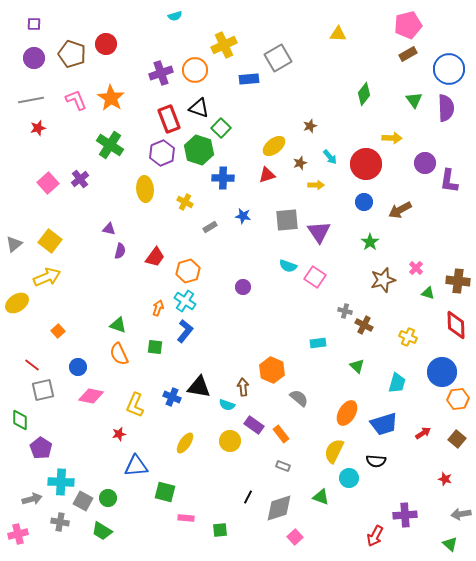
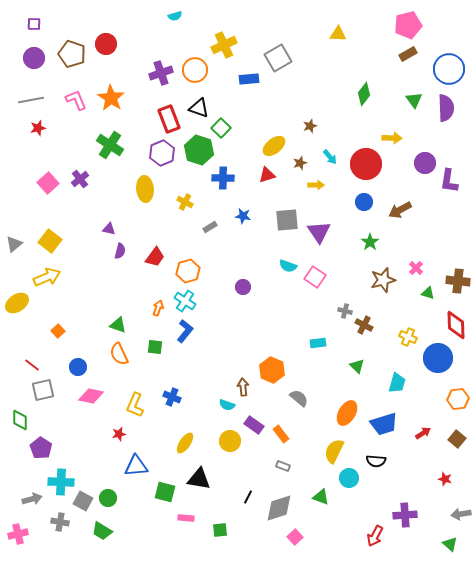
blue circle at (442, 372): moved 4 px left, 14 px up
black triangle at (199, 387): moved 92 px down
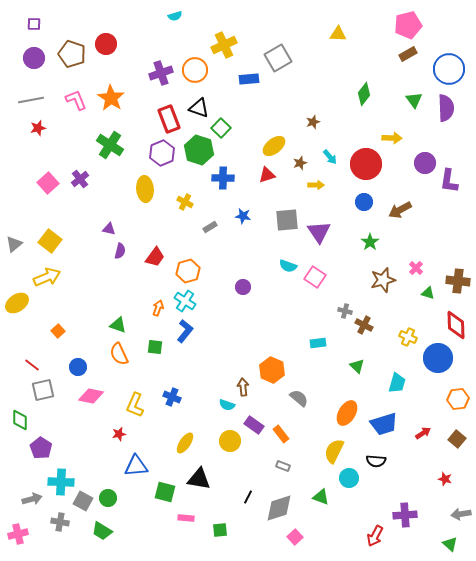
brown star at (310, 126): moved 3 px right, 4 px up
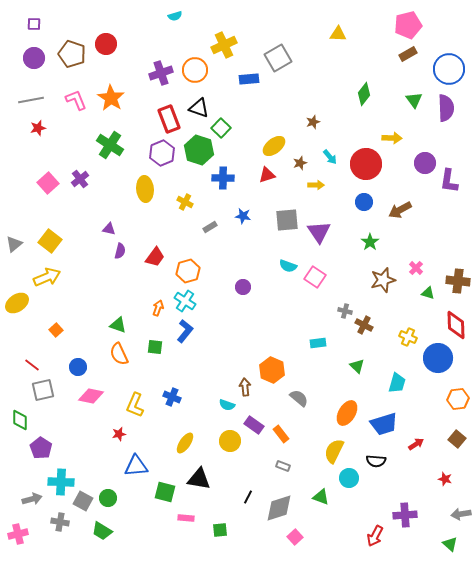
orange square at (58, 331): moved 2 px left, 1 px up
brown arrow at (243, 387): moved 2 px right
red arrow at (423, 433): moved 7 px left, 11 px down
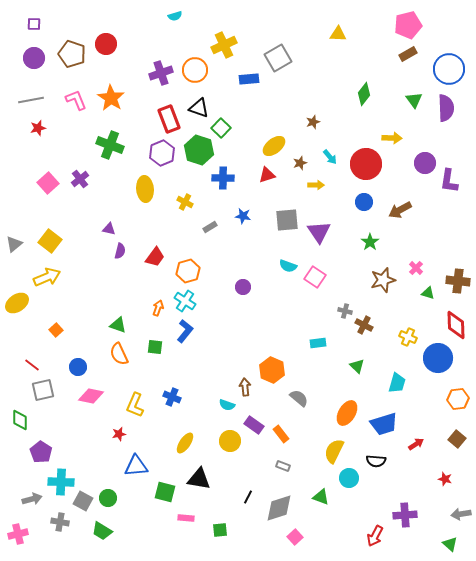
green cross at (110, 145): rotated 12 degrees counterclockwise
purple pentagon at (41, 448): moved 4 px down
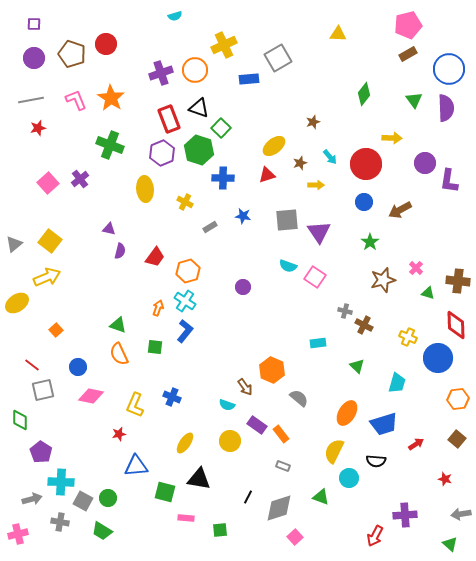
brown arrow at (245, 387): rotated 150 degrees clockwise
purple rectangle at (254, 425): moved 3 px right
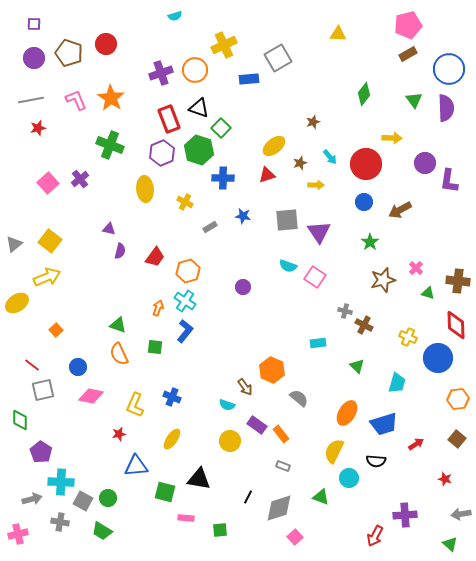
brown pentagon at (72, 54): moved 3 px left, 1 px up
yellow ellipse at (185, 443): moved 13 px left, 4 px up
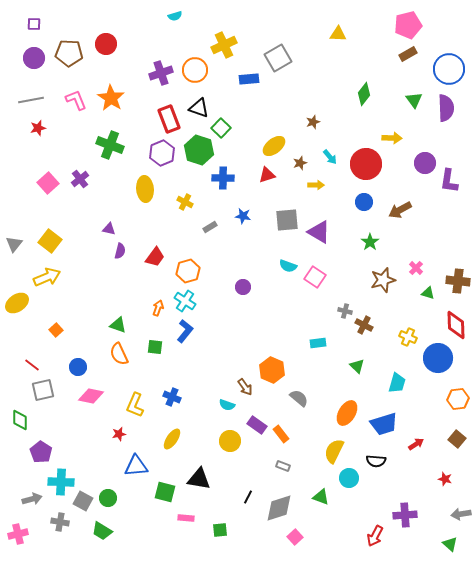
brown pentagon at (69, 53): rotated 16 degrees counterclockwise
purple triangle at (319, 232): rotated 25 degrees counterclockwise
gray triangle at (14, 244): rotated 12 degrees counterclockwise
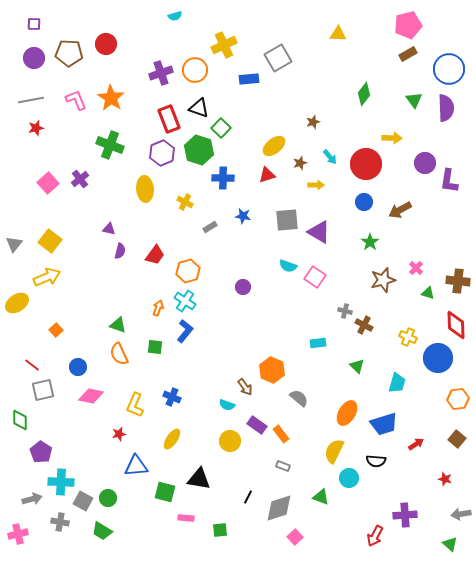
red star at (38, 128): moved 2 px left
red trapezoid at (155, 257): moved 2 px up
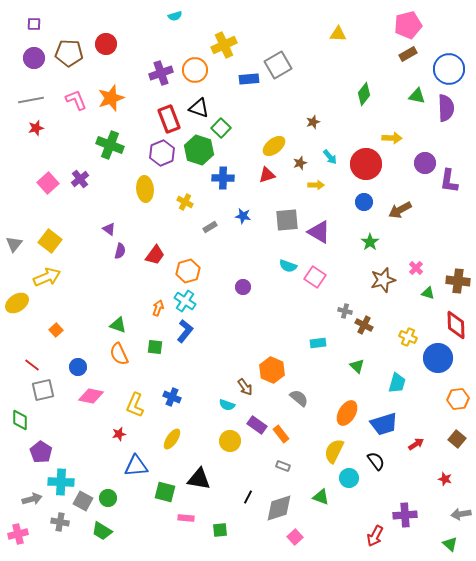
gray square at (278, 58): moved 7 px down
orange star at (111, 98): rotated 20 degrees clockwise
green triangle at (414, 100): moved 3 px right, 4 px up; rotated 42 degrees counterclockwise
purple triangle at (109, 229): rotated 24 degrees clockwise
black semicircle at (376, 461): rotated 132 degrees counterclockwise
